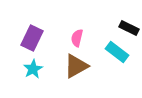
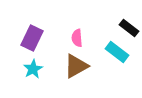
black rectangle: rotated 12 degrees clockwise
pink semicircle: rotated 18 degrees counterclockwise
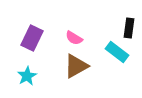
black rectangle: rotated 60 degrees clockwise
pink semicircle: moved 3 px left; rotated 54 degrees counterclockwise
cyan star: moved 6 px left, 7 px down
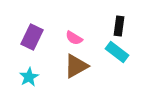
black rectangle: moved 10 px left, 2 px up
purple rectangle: moved 1 px up
cyan star: moved 2 px right, 1 px down
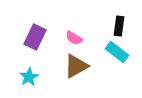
purple rectangle: moved 3 px right
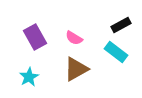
black rectangle: moved 2 px right, 1 px up; rotated 54 degrees clockwise
purple rectangle: rotated 55 degrees counterclockwise
cyan rectangle: moved 1 px left
brown triangle: moved 3 px down
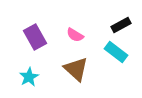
pink semicircle: moved 1 px right, 3 px up
brown triangle: rotated 48 degrees counterclockwise
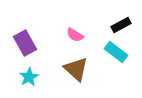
purple rectangle: moved 10 px left, 6 px down
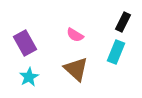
black rectangle: moved 2 px right, 3 px up; rotated 36 degrees counterclockwise
cyan rectangle: rotated 75 degrees clockwise
